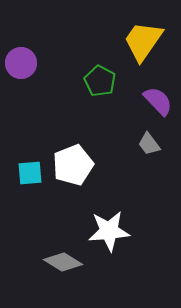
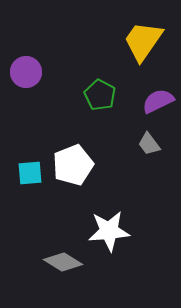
purple circle: moved 5 px right, 9 px down
green pentagon: moved 14 px down
purple semicircle: rotated 72 degrees counterclockwise
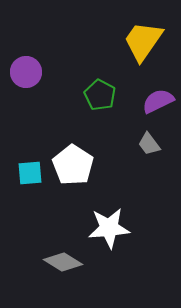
white pentagon: rotated 18 degrees counterclockwise
white star: moved 3 px up
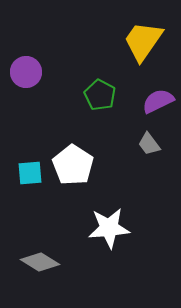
gray diamond: moved 23 px left
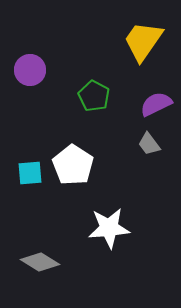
purple circle: moved 4 px right, 2 px up
green pentagon: moved 6 px left, 1 px down
purple semicircle: moved 2 px left, 3 px down
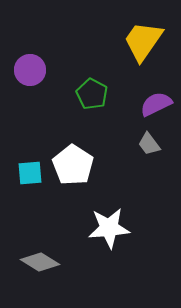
green pentagon: moved 2 px left, 2 px up
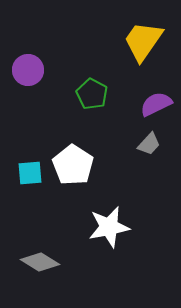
purple circle: moved 2 px left
gray trapezoid: rotated 100 degrees counterclockwise
white star: moved 1 px up; rotated 6 degrees counterclockwise
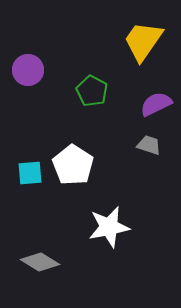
green pentagon: moved 3 px up
gray trapezoid: moved 1 px down; rotated 115 degrees counterclockwise
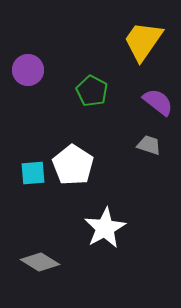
purple semicircle: moved 2 px right, 2 px up; rotated 64 degrees clockwise
cyan square: moved 3 px right
white star: moved 4 px left, 1 px down; rotated 18 degrees counterclockwise
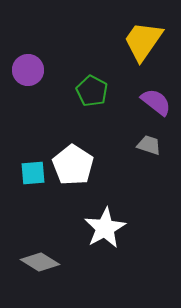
purple semicircle: moved 2 px left
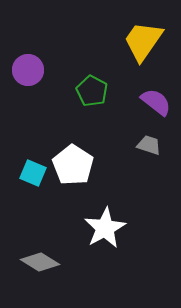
cyan square: rotated 28 degrees clockwise
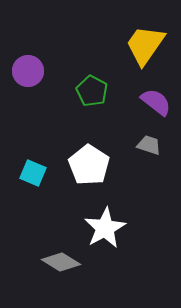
yellow trapezoid: moved 2 px right, 4 px down
purple circle: moved 1 px down
white pentagon: moved 16 px right
gray diamond: moved 21 px right
